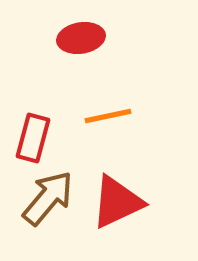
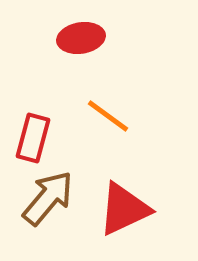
orange line: rotated 48 degrees clockwise
red triangle: moved 7 px right, 7 px down
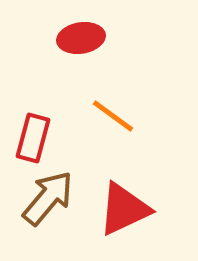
orange line: moved 5 px right
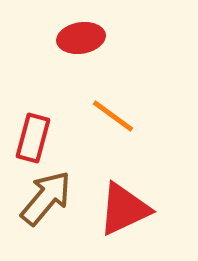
brown arrow: moved 2 px left
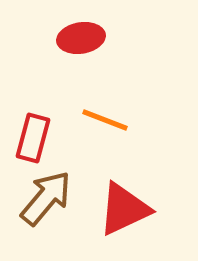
orange line: moved 8 px left, 4 px down; rotated 15 degrees counterclockwise
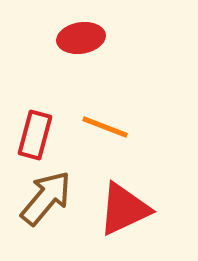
orange line: moved 7 px down
red rectangle: moved 2 px right, 3 px up
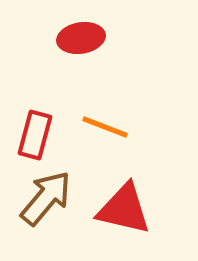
red triangle: rotated 38 degrees clockwise
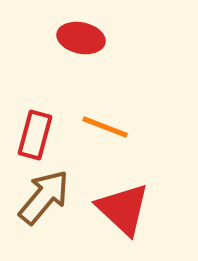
red ellipse: rotated 21 degrees clockwise
brown arrow: moved 2 px left, 1 px up
red triangle: moved 1 px left; rotated 30 degrees clockwise
